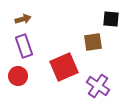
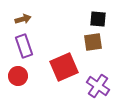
black square: moved 13 px left
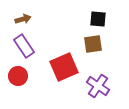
brown square: moved 2 px down
purple rectangle: rotated 15 degrees counterclockwise
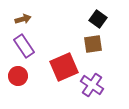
black square: rotated 30 degrees clockwise
purple cross: moved 6 px left, 1 px up
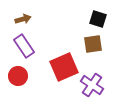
black square: rotated 18 degrees counterclockwise
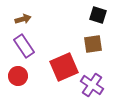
black square: moved 4 px up
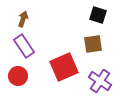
brown arrow: rotated 56 degrees counterclockwise
purple cross: moved 8 px right, 4 px up
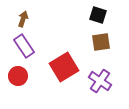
brown square: moved 8 px right, 2 px up
red square: rotated 8 degrees counterclockwise
